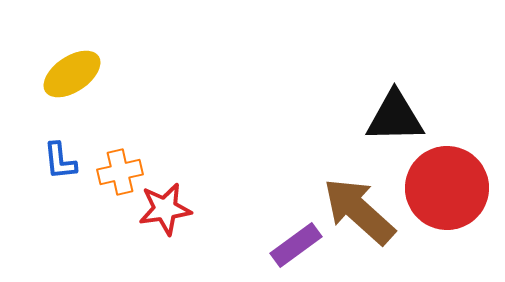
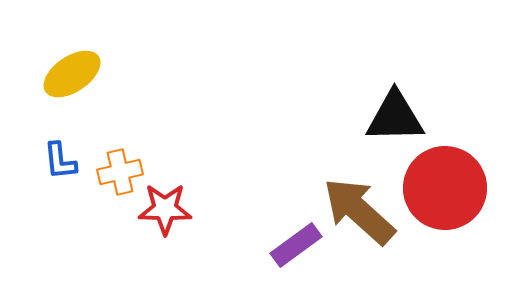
red circle: moved 2 px left
red star: rotated 10 degrees clockwise
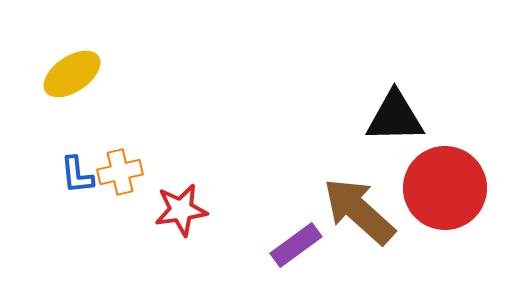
blue L-shape: moved 17 px right, 14 px down
red star: moved 16 px right, 1 px down; rotated 10 degrees counterclockwise
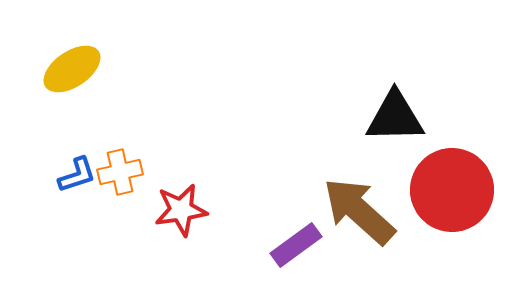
yellow ellipse: moved 5 px up
blue L-shape: rotated 102 degrees counterclockwise
red circle: moved 7 px right, 2 px down
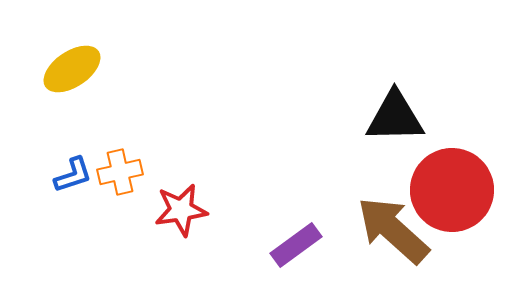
blue L-shape: moved 4 px left
brown arrow: moved 34 px right, 19 px down
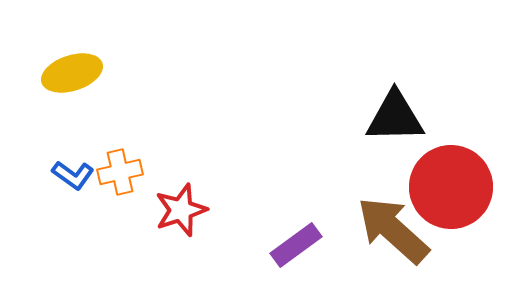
yellow ellipse: moved 4 px down; rotated 16 degrees clockwise
blue L-shape: rotated 54 degrees clockwise
red circle: moved 1 px left, 3 px up
red star: rotated 10 degrees counterclockwise
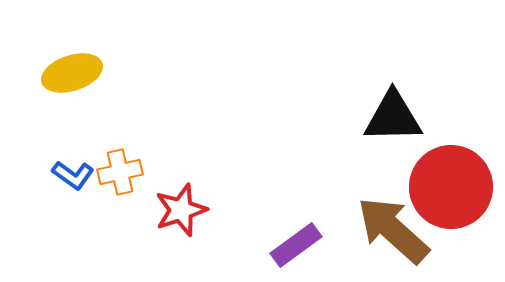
black triangle: moved 2 px left
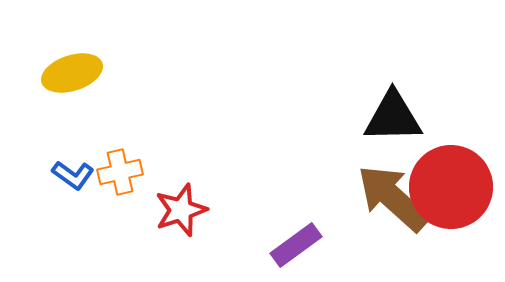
brown arrow: moved 32 px up
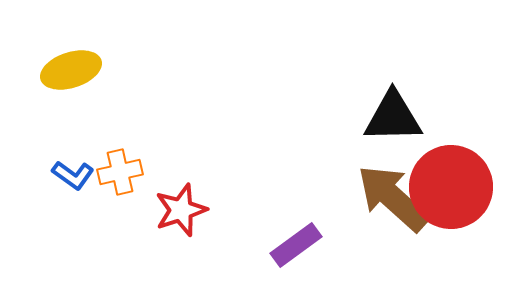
yellow ellipse: moved 1 px left, 3 px up
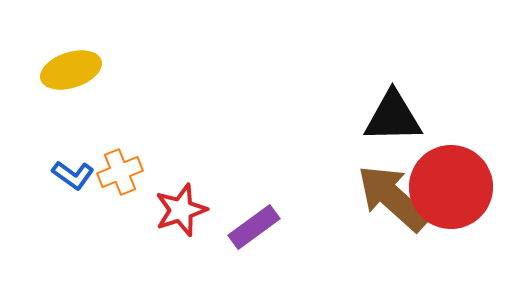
orange cross: rotated 9 degrees counterclockwise
purple rectangle: moved 42 px left, 18 px up
